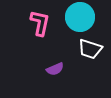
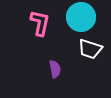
cyan circle: moved 1 px right
purple semicircle: rotated 78 degrees counterclockwise
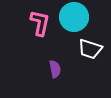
cyan circle: moved 7 px left
